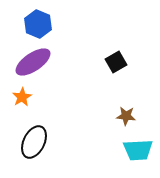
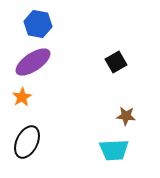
blue hexagon: rotated 12 degrees counterclockwise
black ellipse: moved 7 px left
cyan trapezoid: moved 24 px left
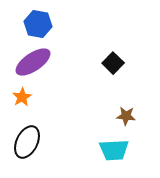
black square: moved 3 px left, 1 px down; rotated 15 degrees counterclockwise
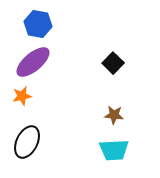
purple ellipse: rotated 6 degrees counterclockwise
orange star: moved 1 px up; rotated 18 degrees clockwise
brown star: moved 12 px left, 1 px up
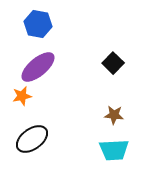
purple ellipse: moved 5 px right, 5 px down
black ellipse: moved 5 px right, 3 px up; rotated 28 degrees clockwise
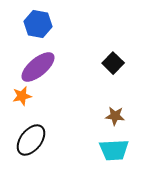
brown star: moved 1 px right, 1 px down
black ellipse: moved 1 px left, 1 px down; rotated 16 degrees counterclockwise
